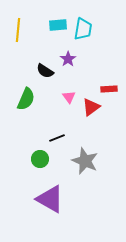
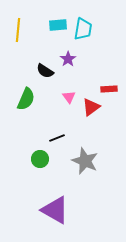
purple triangle: moved 5 px right, 11 px down
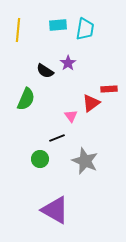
cyan trapezoid: moved 2 px right
purple star: moved 4 px down
pink triangle: moved 2 px right, 19 px down
red triangle: moved 4 px up
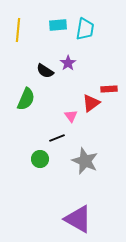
purple triangle: moved 23 px right, 9 px down
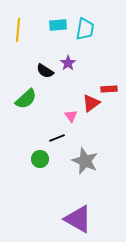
green semicircle: rotated 25 degrees clockwise
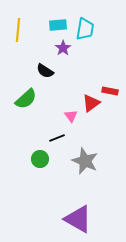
purple star: moved 5 px left, 15 px up
red rectangle: moved 1 px right, 2 px down; rotated 14 degrees clockwise
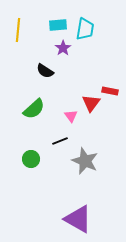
green semicircle: moved 8 px right, 10 px down
red triangle: rotated 18 degrees counterclockwise
black line: moved 3 px right, 3 px down
green circle: moved 9 px left
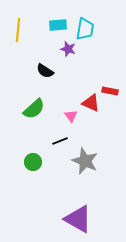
purple star: moved 5 px right, 1 px down; rotated 21 degrees counterclockwise
red triangle: rotated 42 degrees counterclockwise
green circle: moved 2 px right, 3 px down
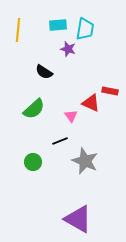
black semicircle: moved 1 px left, 1 px down
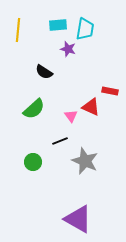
red triangle: moved 4 px down
